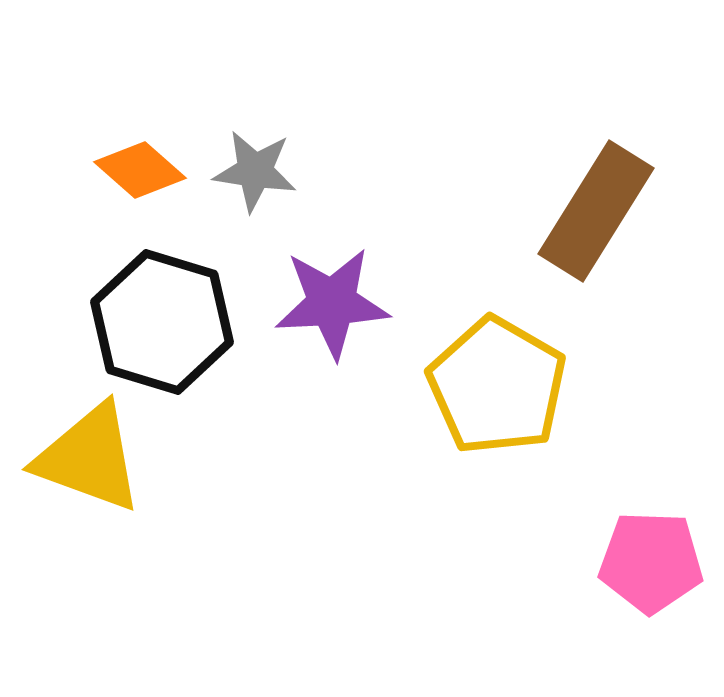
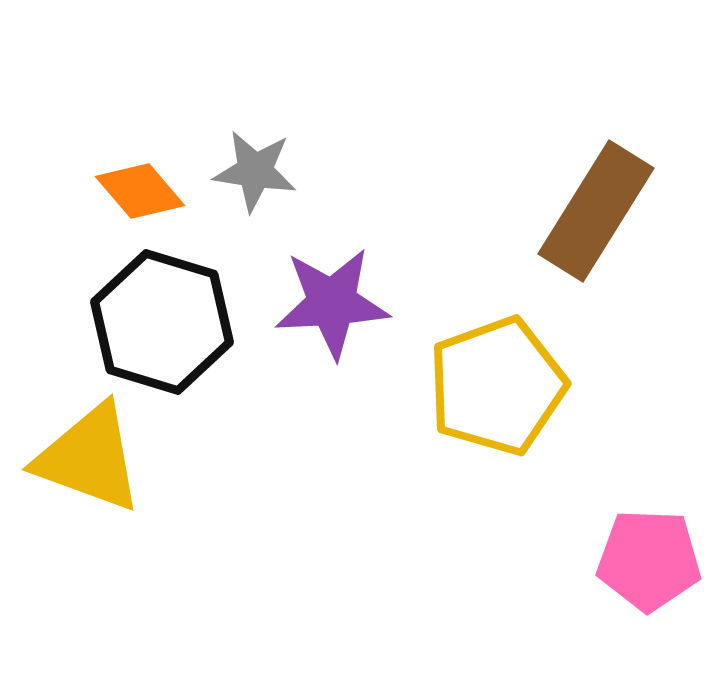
orange diamond: moved 21 px down; rotated 8 degrees clockwise
yellow pentagon: rotated 22 degrees clockwise
pink pentagon: moved 2 px left, 2 px up
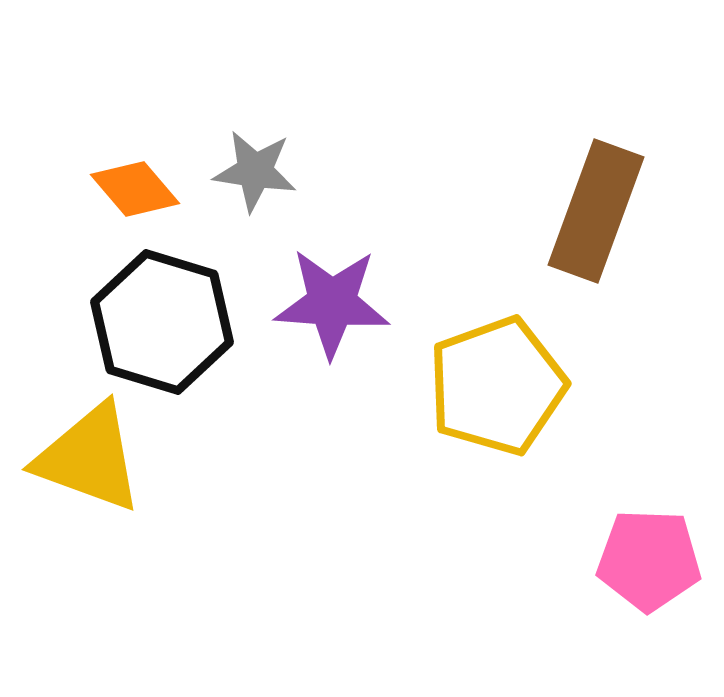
orange diamond: moved 5 px left, 2 px up
brown rectangle: rotated 12 degrees counterclockwise
purple star: rotated 7 degrees clockwise
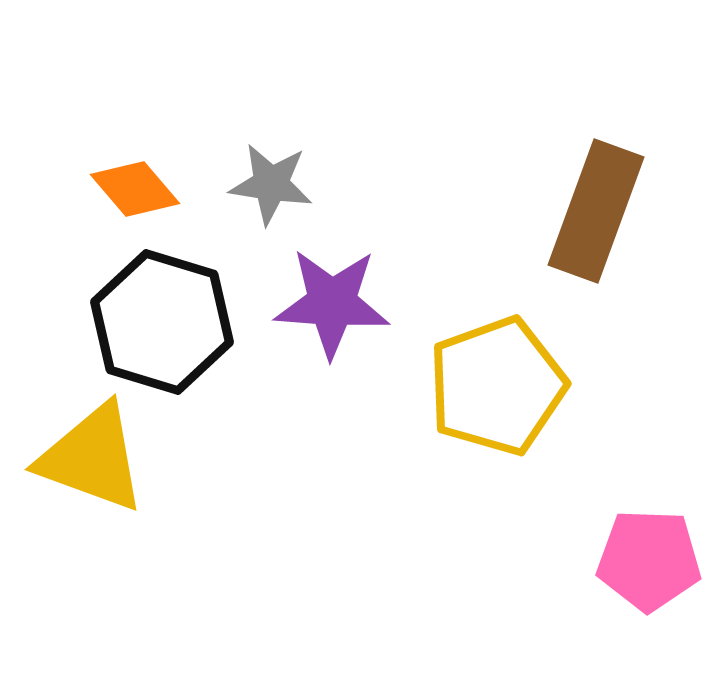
gray star: moved 16 px right, 13 px down
yellow triangle: moved 3 px right
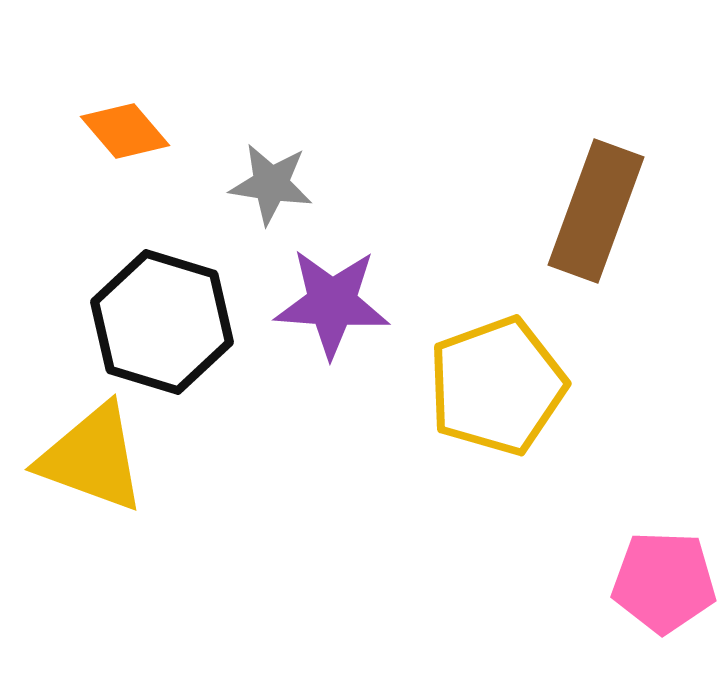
orange diamond: moved 10 px left, 58 px up
pink pentagon: moved 15 px right, 22 px down
